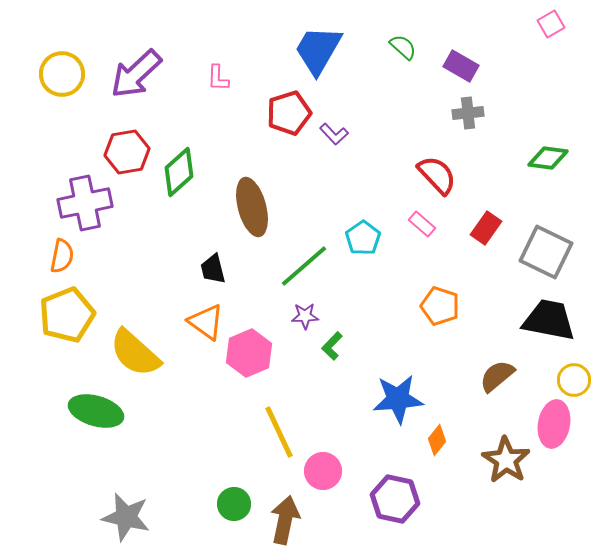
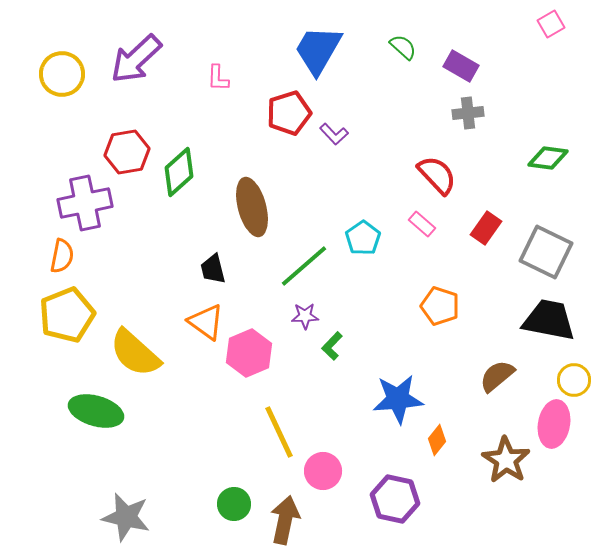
purple arrow at (136, 74): moved 15 px up
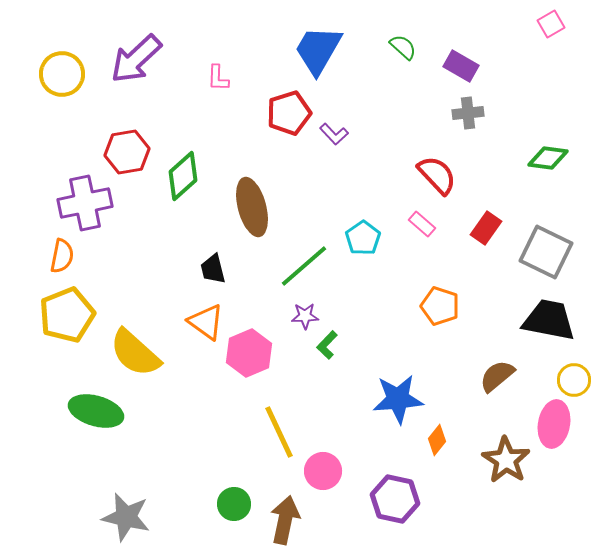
green diamond at (179, 172): moved 4 px right, 4 px down
green L-shape at (332, 346): moved 5 px left, 1 px up
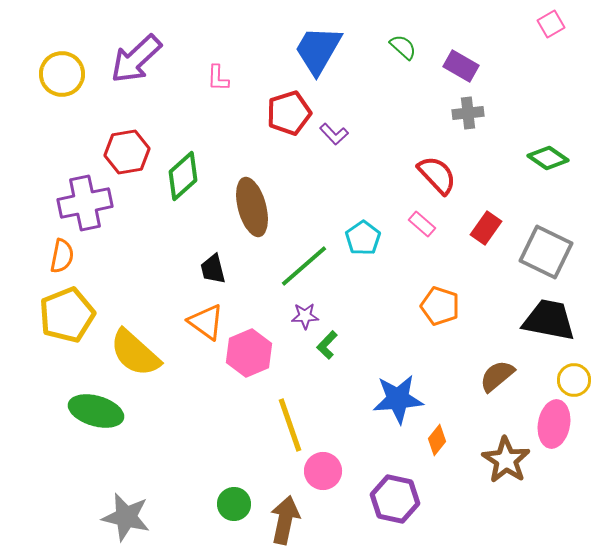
green diamond at (548, 158): rotated 27 degrees clockwise
yellow line at (279, 432): moved 11 px right, 7 px up; rotated 6 degrees clockwise
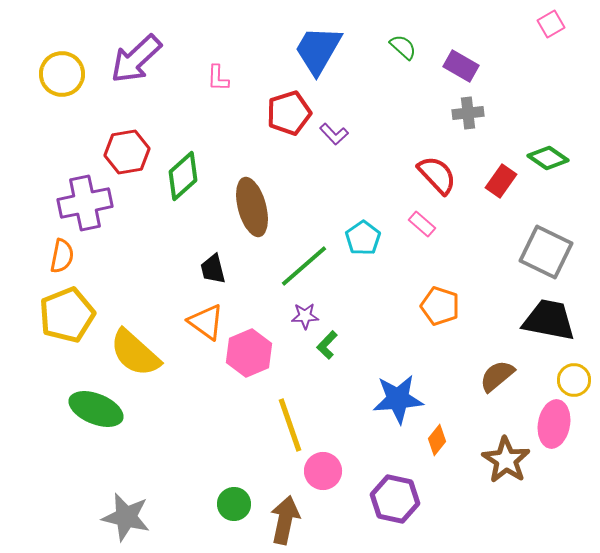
red rectangle at (486, 228): moved 15 px right, 47 px up
green ellipse at (96, 411): moved 2 px up; rotated 6 degrees clockwise
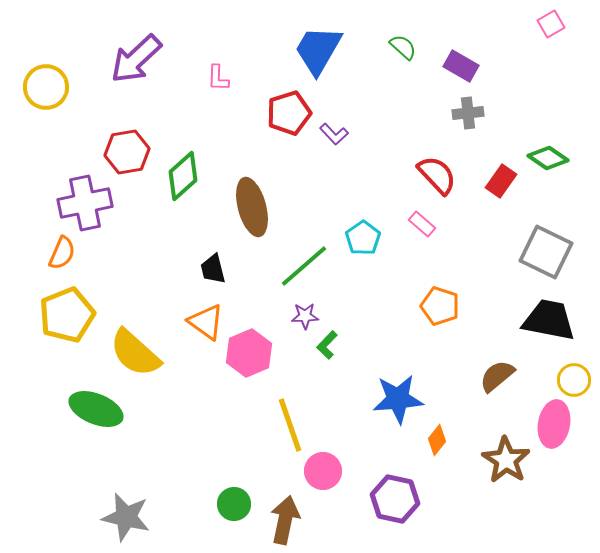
yellow circle at (62, 74): moved 16 px left, 13 px down
orange semicircle at (62, 256): moved 3 px up; rotated 12 degrees clockwise
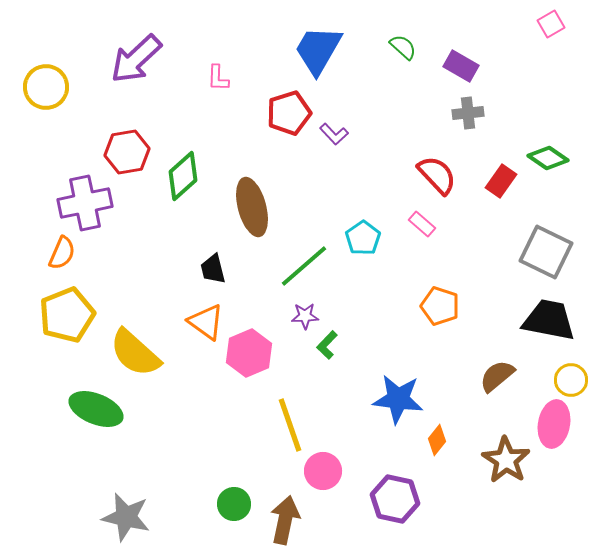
yellow circle at (574, 380): moved 3 px left
blue star at (398, 399): rotated 12 degrees clockwise
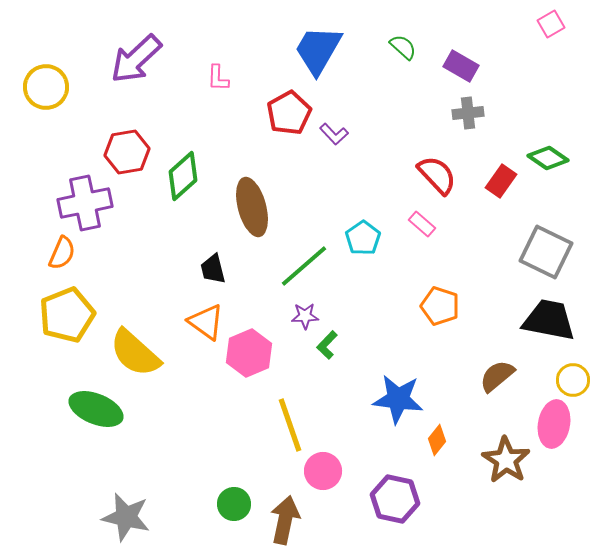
red pentagon at (289, 113): rotated 12 degrees counterclockwise
yellow circle at (571, 380): moved 2 px right
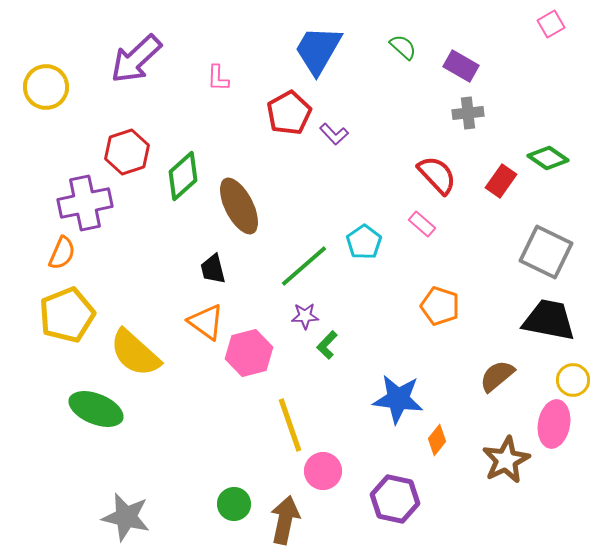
red hexagon at (127, 152): rotated 9 degrees counterclockwise
brown ellipse at (252, 207): moved 13 px left, 1 px up; rotated 12 degrees counterclockwise
cyan pentagon at (363, 238): moved 1 px right, 4 px down
pink hexagon at (249, 353): rotated 9 degrees clockwise
brown star at (506, 460): rotated 12 degrees clockwise
